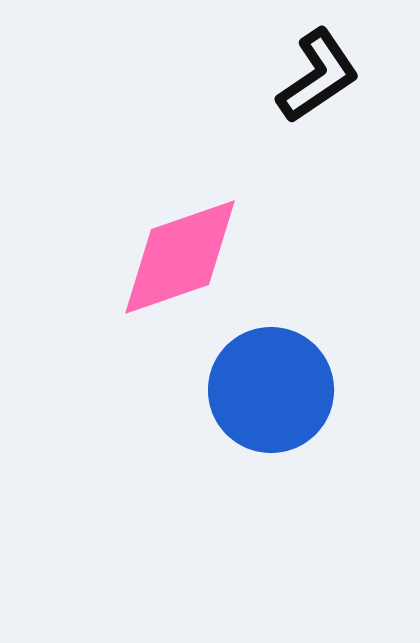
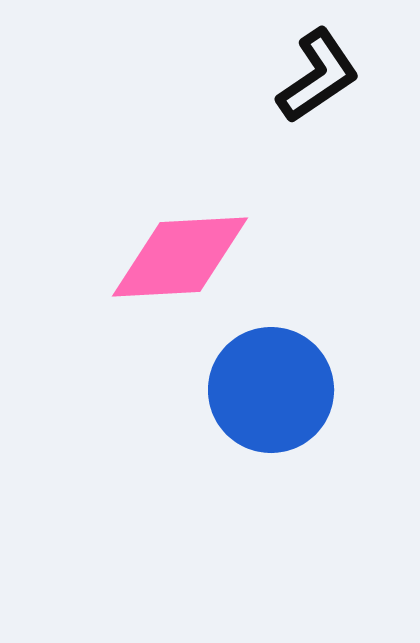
pink diamond: rotated 16 degrees clockwise
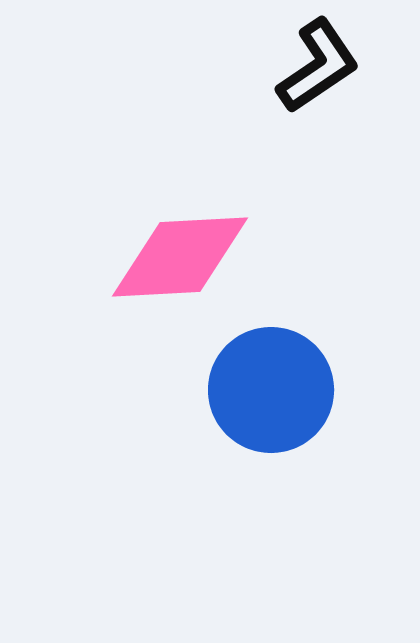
black L-shape: moved 10 px up
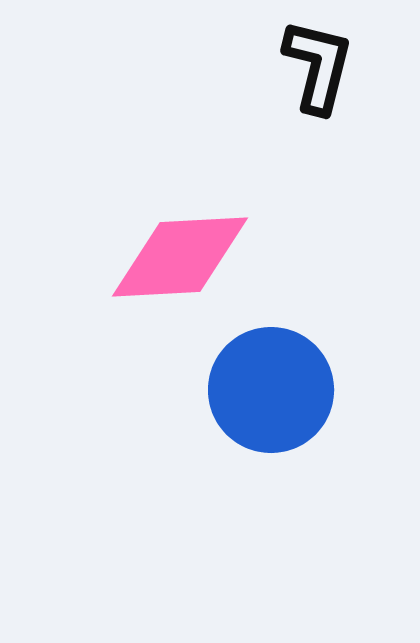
black L-shape: rotated 42 degrees counterclockwise
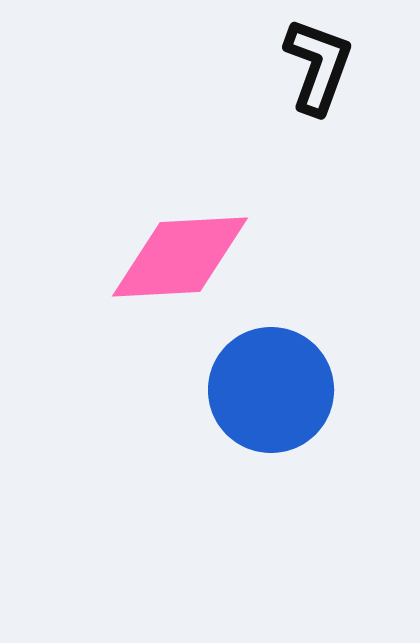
black L-shape: rotated 6 degrees clockwise
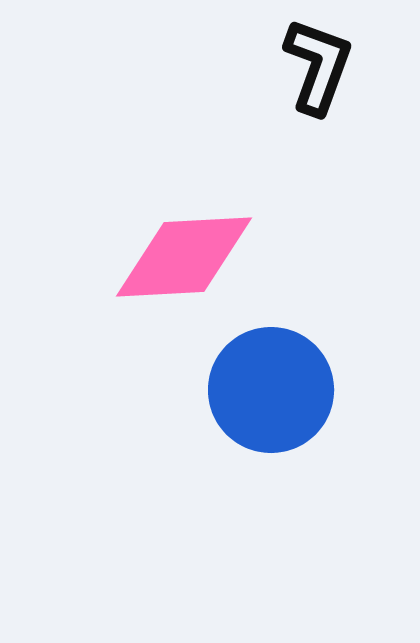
pink diamond: moved 4 px right
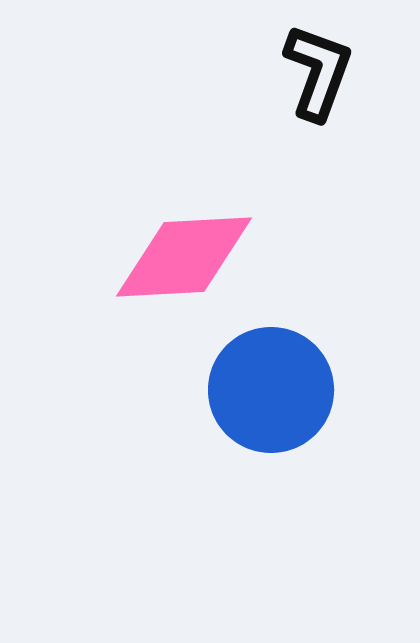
black L-shape: moved 6 px down
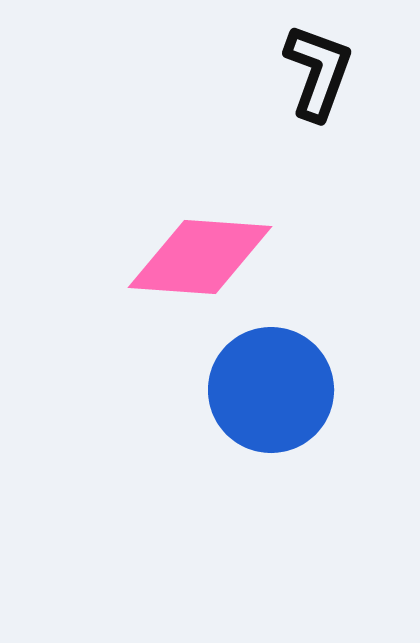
pink diamond: moved 16 px right; rotated 7 degrees clockwise
